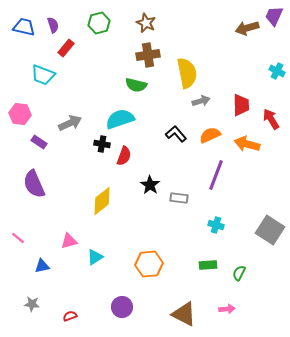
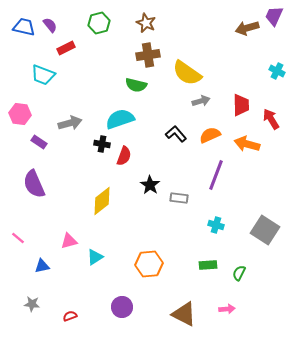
purple semicircle at (53, 25): moved 3 px left; rotated 21 degrees counterclockwise
red rectangle at (66, 48): rotated 24 degrees clockwise
yellow semicircle at (187, 73): rotated 136 degrees clockwise
gray arrow at (70, 123): rotated 10 degrees clockwise
gray square at (270, 230): moved 5 px left
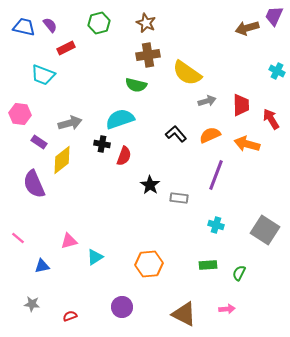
gray arrow at (201, 101): moved 6 px right
yellow diamond at (102, 201): moved 40 px left, 41 px up
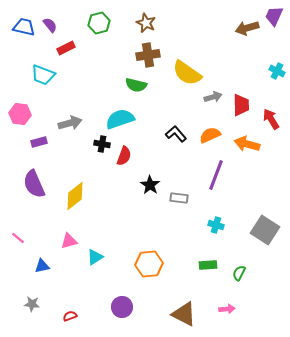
gray arrow at (207, 101): moved 6 px right, 4 px up
purple rectangle at (39, 142): rotated 49 degrees counterclockwise
yellow diamond at (62, 160): moved 13 px right, 36 px down
